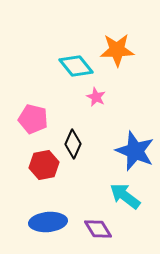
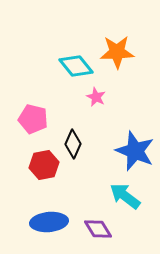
orange star: moved 2 px down
blue ellipse: moved 1 px right
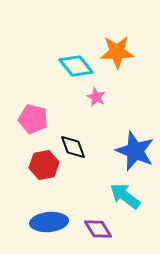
black diamond: moved 3 px down; rotated 44 degrees counterclockwise
